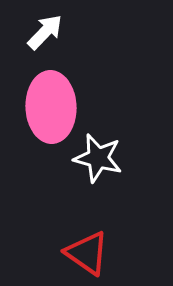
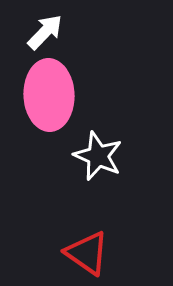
pink ellipse: moved 2 px left, 12 px up
white star: moved 2 px up; rotated 9 degrees clockwise
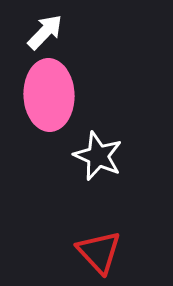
red triangle: moved 12 px right, 1 px up; rotated 12 degrees clockwise
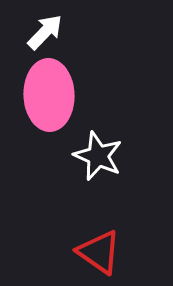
red triangle: rotated 12 degrees counterclockwise
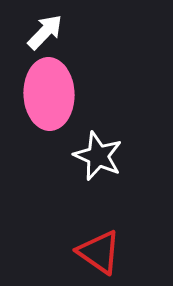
pink ellipse: moved 1 px up
